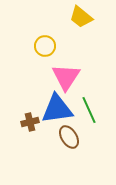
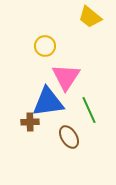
yellow trapezoid: moved 9 px right
blue triangle: moved 9 px left, 7 px up
brown cross: rotated 12 degrees clockwise
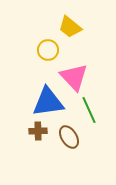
yellow trapezoid: moved 20 px left, 10 px down
yellow circle: moved 3 px right, 4 px down
pink triangle: moved 8 px right; rotated 16 degrees counterclockwise
brown cross: moved 8 px right, 9 px down
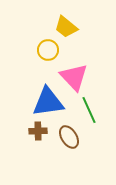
yellow trapezoid: moved 4 px left
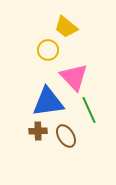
brown ellipse: moved 3 px left, 1 px up
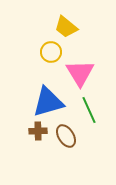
yellow circle: moved 3 px right, 2 px down
pink triangle: moved 6 px right, 4 px up; rotated 12 degrees clockwise
blue triangle: rotated 8 degrees counterclockwise
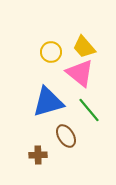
yellow trapezoid: moved 18 px right, 20 px down; rotated 10 degrees clockwise
pink triangle: rotated 20 degrees counterclockwise
green line: rotated 16 degrees counterclockwise
brown cross: moved 24 px down
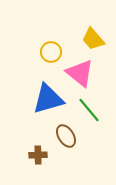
yellow trapezoid: moved 9 px right, 8 px up
blue triangle: moved 3 px up
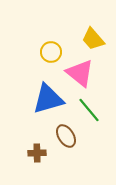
brown cross: moved 1 px left, 2 px up
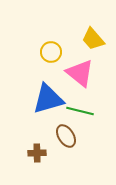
green line: moved 9 px left, 1 px down; rotated 36 degrees counterclockwise
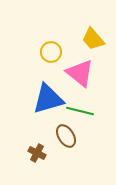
brown cross: rotated 30 degrees clockwise
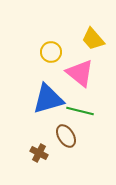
brown cross: moved 2 px right
